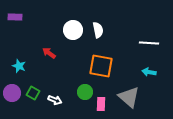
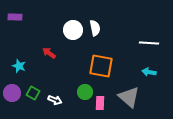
white semicircle: moved 3 px left, 2 px up
pink rectangle: moved 1 px left, 1 px up
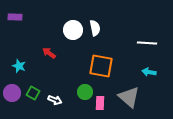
white line: moved 2 px left
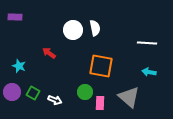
purple circle: moved 1 px up
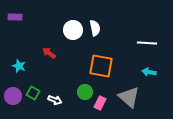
purple circle: moved 1 px right, 4 px down
pink rectangle: rotated 24 degrees clockwise
